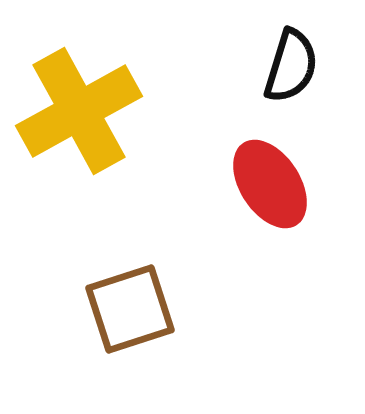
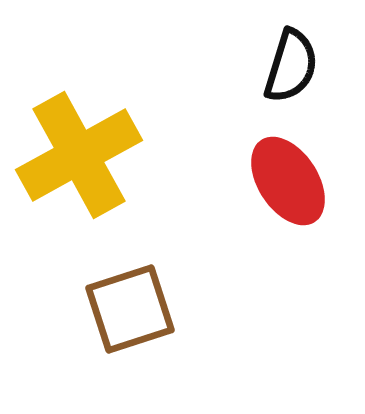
yellow cross: moved 44 px down
red ellipse: moved 18 px right, 3 px up
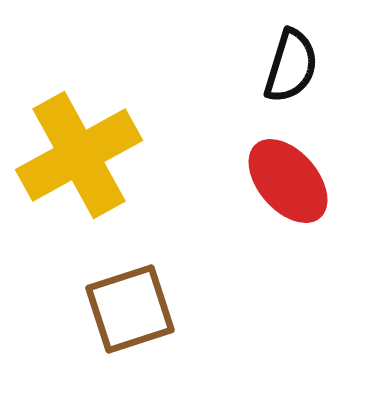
red ellipse: rotated 8 degrees counterclockwise
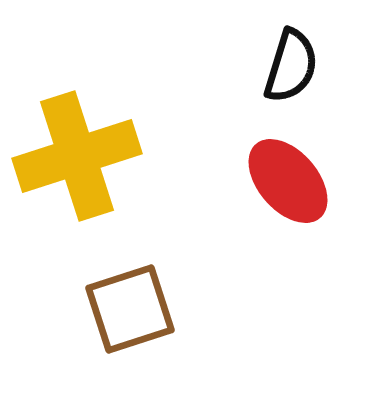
yellow cross: moved 2 px left, 1 px down; rotated 11 degrees clockwise
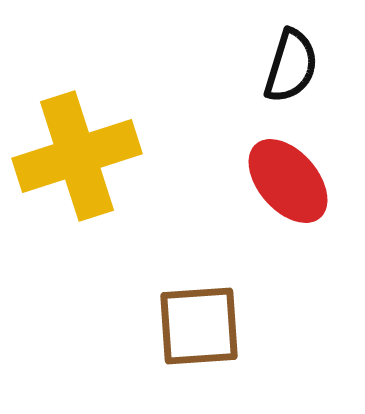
brown square: moved 69 px right, 17 px down; rotated 14 degrees clockwise
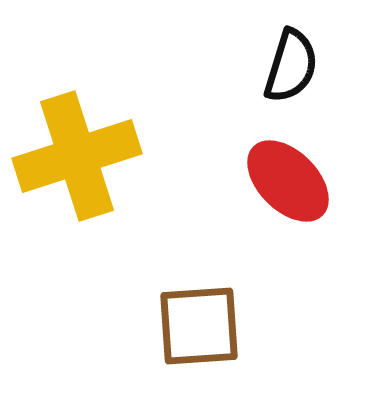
red ellipse: rotated 4 degrees counterclockwise
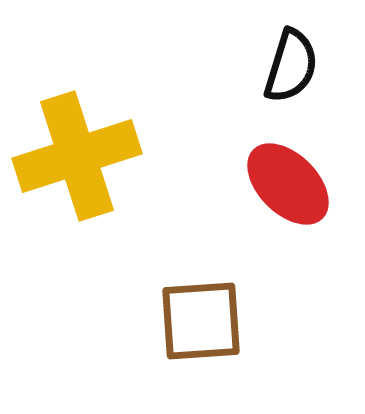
red ellipse: moved 3 px down
brown square: moved 2 px right, 5 px up
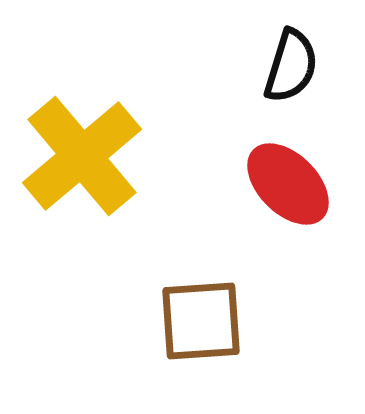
yellow cross: moved 5 px right; rotated 22 degrees counterclockwise
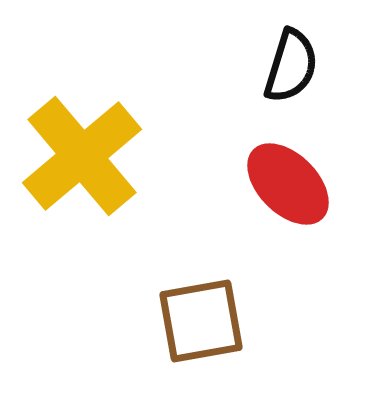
brown square: rotated 6 degrees counterclockwise
